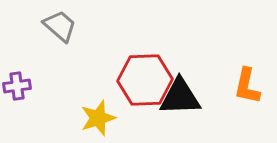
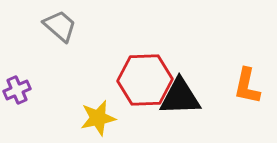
purple cross: moved 4 px down; rotated 16 degrees counterclockwise
yellow star: rotated 6 degrees clockwise
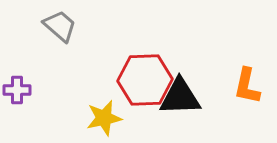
purple cross: rotated 24 degrees clockwise
yellow star: moved 6 px right
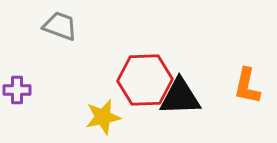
gray trapezoid: rotated 21 degrees counterclockwise
yellow star: moved 1 px left, 1 px up
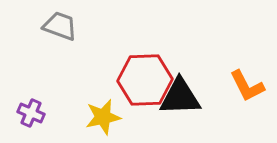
orange L-shape: rotated 39 degrees counterclockwise
purple cross: moved 14 px right, 23 px down; rotated 24 degrees clockwise
